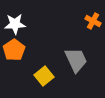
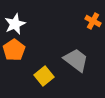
white star: rotated 20 degrees counterclockwise
gray trapezoid: rotated 28 degrees counterclockwise
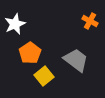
orange cross: moved 3 px left
orange pentagon: moved 16 px right, 3 px down
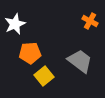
orange pentagon: rotated 30 degrees clockwise
gray trapezoid: moved 4 px right, 1 px down
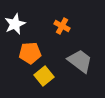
orange cross: moved 28 px left, 5 px down
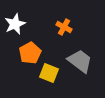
orange cross: moved 2 px right, 1 px down
orange pentagon: rotated 25 degrees counterclockwise
yellow square: moved 5 px right, 3 px up; rotated 30 degrees counterclockwise
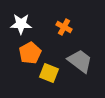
white star: moved 6 px right; rotated 25 degrees clockwise
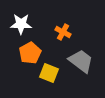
orange cross: moved 1 px left, 5 px down
gray trapezoid: moved 1 px right
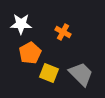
gray trapezoid: moved 13 px down; rotated 8 degrees clockwise
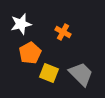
white star: rotated 15 degrees counterclockwise
